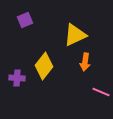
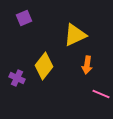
purple square: moved 1 px left, 2 px up
orange arrow: moved 2 px right, 3 px down
purple cross: rotated 21 degrees clockwise
pink line: moved 2 px down
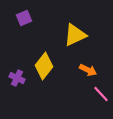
orange arrow: moved 1 px right, 5 px down; rotated 72 degrees counterclockwise
pink line: rotated 24 degrees clockwise
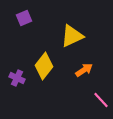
yellow triangle: moved 3 px left, 1 px down
orange arrow: moved 4 px left; rotated 60 degrees counterclockwise
pink line: moved 6 px down
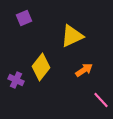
yellow diamond: moved 3 px left, 1 px down
purple cross: moved 1 px left, 2 px down
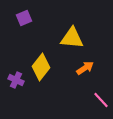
yellow triangle: moved 2 px down; rotated 30 degrees clockwise
orange arrow: moved 1 px right, 2 px up
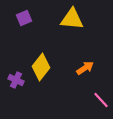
yellow triangle: moved 19 px up
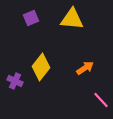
purple square: moved 7 px right
purple cross: moved 1 px left, 1 px down
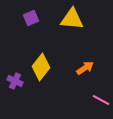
pink line: rotated 18 degrees counterclockwise
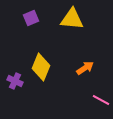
yellow diamond: rotated 16 degrees counterclockwise
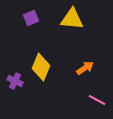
pink line: moved 4 px left
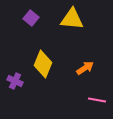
purple square: rotated 28 degrees counterclockwise
yellow diamond: moved 2 px right, 3 px up
pink line: rotated 18 degrees counterclockwise
